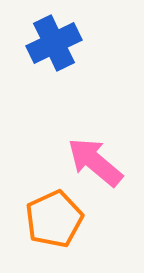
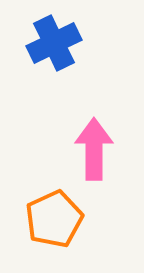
pink arrow: moved 1 px left, 13 px up; rotated 50 degrees clockwise
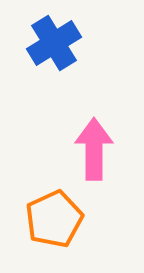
blue cross: rotated 6 degrees counterclockwise
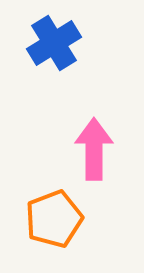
orange pentagon: rotated 4 degrees clockwise
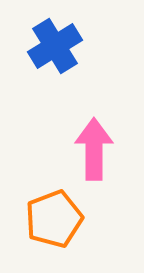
blue cross: moved 1 px right, 3 px down
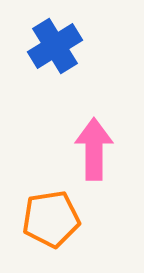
orange pentagon: moved 3 px left; rotated 12 degrees clockwise
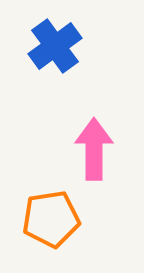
blue cross: rotated 4 degrees counterclockwise
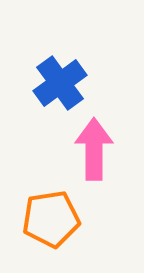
blue cross: moved 5 px right, 37 px down
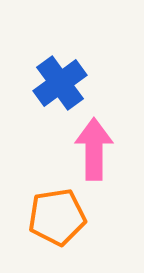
orange pentagon: moved 6 px right, 2 px up
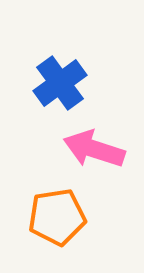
pink arrow: rotated 72 degrees counterclockwise
